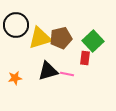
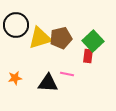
red rectangle: moved 3 px right, 2 px up
black triangle: moved 12 px down; rotated 20 degrees clockwise
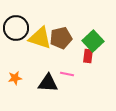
black circle: moved 3 px down
yellow triangle: rotated 35 degrees clockwise
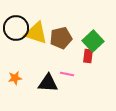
yellow triangle: moved 4 px left, 5 px up
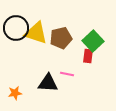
orange star: moved 15 px down
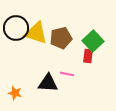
orange star: rotated 24 degrees clockwise
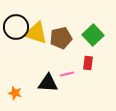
black circle: moved 1 px up
green square: moved 6 px up
red rectangle: moved 7 px down
pink line: rotated 24 degrees counterclockwise
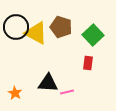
yellow triangle: rotated 10 degrees clockwise
brown pentagon: moved 11 px up; rotated 30 degrees clockwise
pink line: moved 18 px down
orange star: rotated 16 degrees clockwise
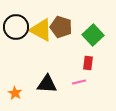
yellow triangle: moved 5 px right, 3 px up
black triangle: moved 1 px left, 1 px down
pink line: moved 12 px right, 10 px up
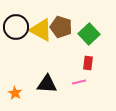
green square: moved 4 px left, 1 px up
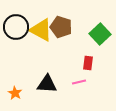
green square: moved 11 px right
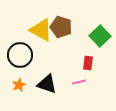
black circle: moved 4 px right, 28 px down
green square: moved 2 px down
black triangle: rotated 15 degrees clockwise
orange star: moved 4 px right, 8 px up; rotated 16 degrees clockwise
